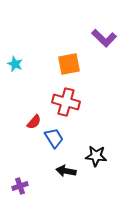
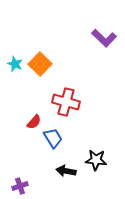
orange square: moved 29 px left; rotated 35 degrees counterclockwise
blue trapezoid: moved 1 px left
black star: moved 4 px down
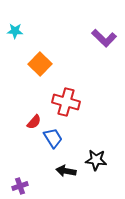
cyan star: moved 33 px up; rotated 21 degrees counterclockwise
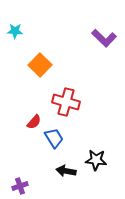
orange square: moved 1 px down
blue trapezoid: moved 1 px right
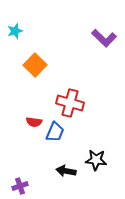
cyan star: rotated 21 degrees counterclockwise
orange square: moved 5 px left
red cross: moved 4 px right, 1 px down
red semicircle: rotated 56 degrees clockwise
blue trapezoid: moved 1 px right, 6 px up; rotated 55 degrees clockwise
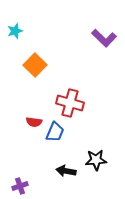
black star: rotated 10 degrees counterclockwise
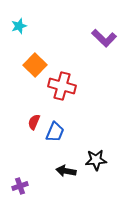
cyan star: moved 4 px right, 5 px up
red cross: moved 8 px left, 17 px up
red semicircle: rotated 105 degrees clockwise
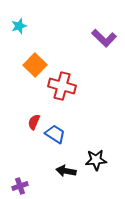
blue trapezoid: moved 2 px down; rotated 80 degrees counterclockwise
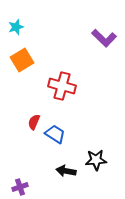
cyan star: moved 3 px left, 1 px down
orange square: moved 13 px left, 5 px up; rotated 15 degrees clockwise
purple cross: moved 1 px down
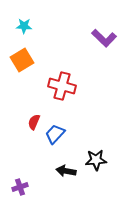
cyan star: moved 8 px right, 1 px up; rotated 21 degrees clockwise
blue trapezoid: rotated 80 degrees counterclockwise
